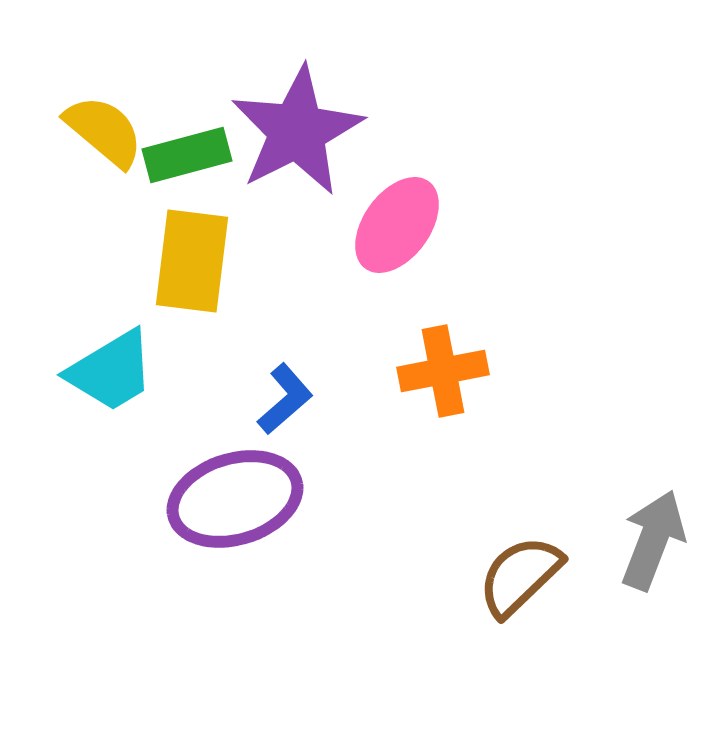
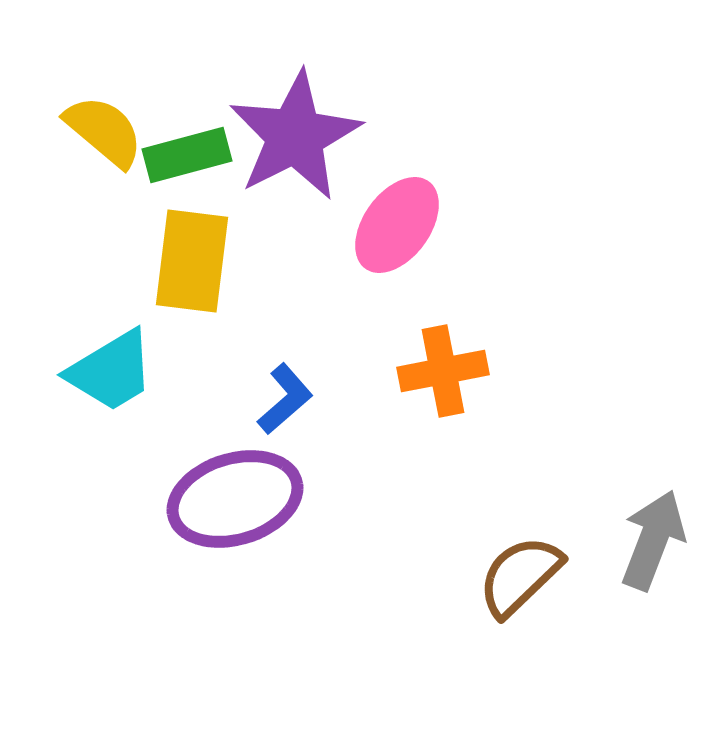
purple star: moved 2 px left, 5 px down
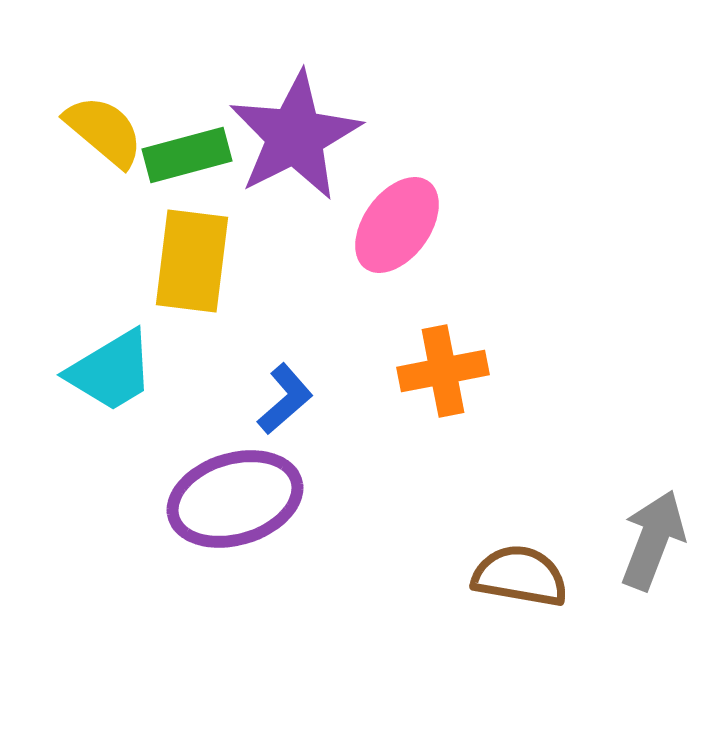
brown semicircle: rotated 54 degrees clockwise
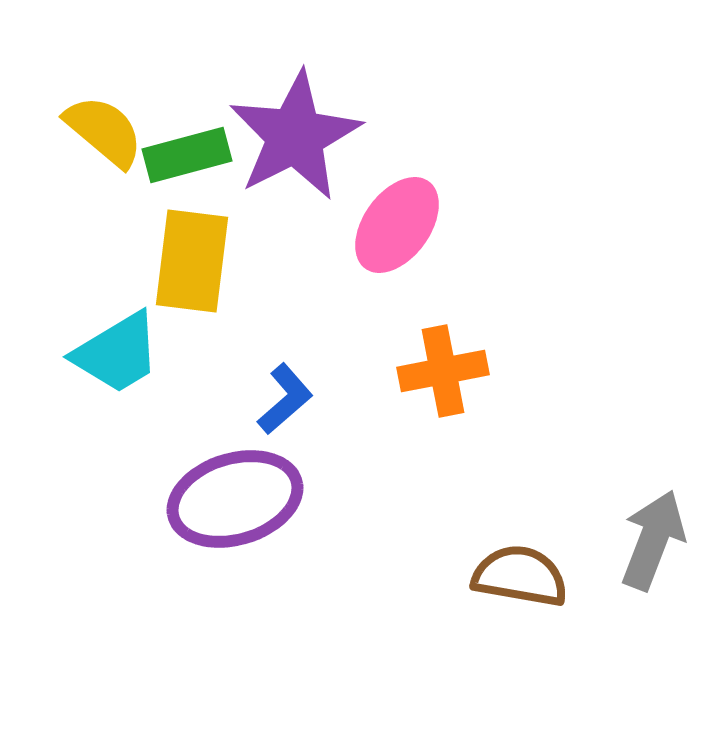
cyan trapezoid: moved 6 px right, 18 px up
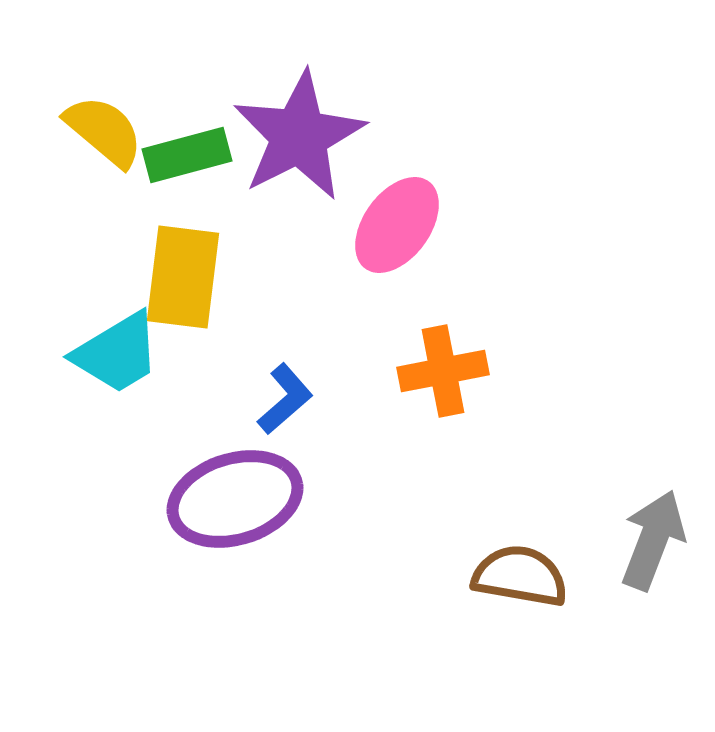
purple star: moved 4 px right
yellow rectangle: moved 9 px left, 16 px down
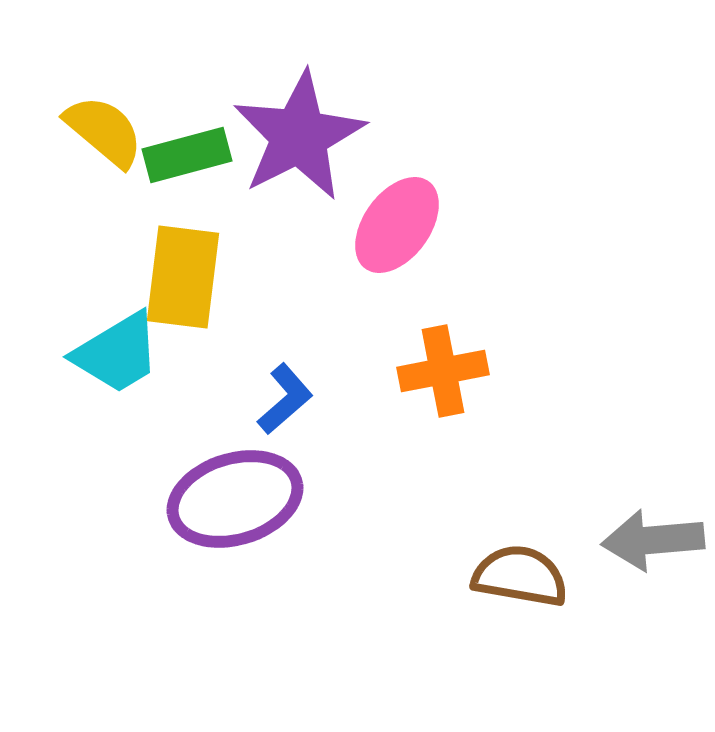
gray arrow: rotated 116 degrees counterclockwise
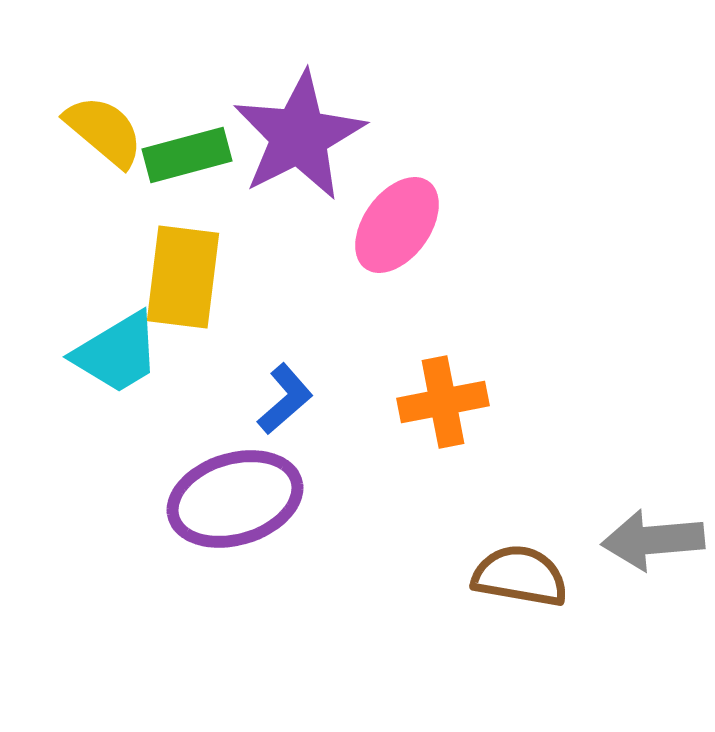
orange cross: moved 31 px down
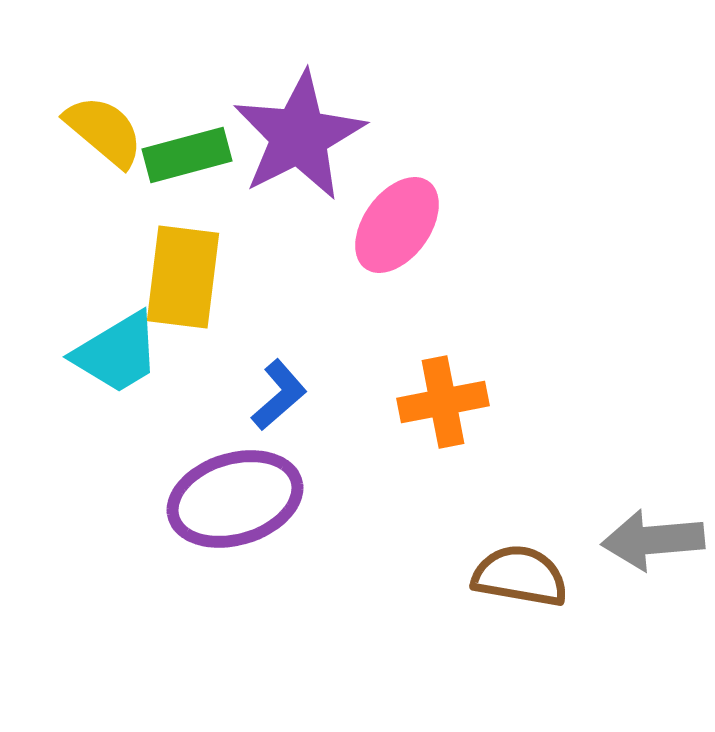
blue L-shape: moved 6 px left, 4 px up
